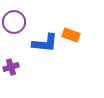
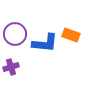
purple circle: moved 1 px right, 12 px down
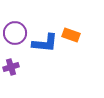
purple circle: moved 1 px up
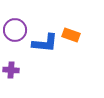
purple circle: moved 3 px up
purple cross: moved 3 px down; rotated 21 degrees clockwise
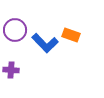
blue L-shape: rotated 40 degrees clockwise
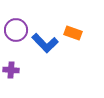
purple circle: moved 1 px right
orange rectangle: moved 2 px right, 2 px up
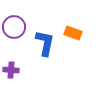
purple circle: moved 2 px left, 3 px up
blue L-shape: rotated 124 degrees counterclockwise
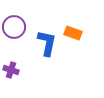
blue L-shape: moved 2 px right
purple cross: rotated 14 degrees clockwise
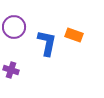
orange rectangle: moved 1 px right, 2 px down
